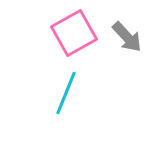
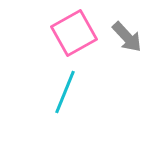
cyan line: moved 1 px left, 1 px up
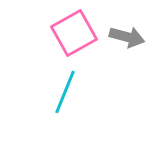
gray arrow: rotated 32 degrees counterclockwise
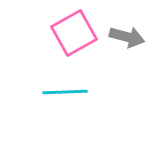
cyan line: rotated 66 degrees clockwise
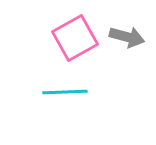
pink square: moved 1 px right, 5 px down
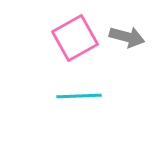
cyan line: moved 14 px right, 4 px down
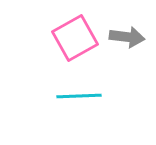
gray arrow: rotated 8 degrees counterclockwise
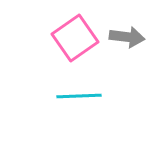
pink square: rotated 6 degrees counterclockwise
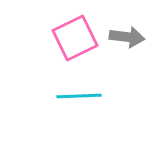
pink square: rotated 9 degrees clockwise
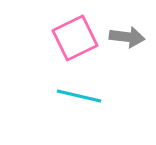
cyan line: rotated 15 degrees clockwise
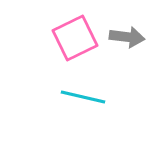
cyan line: moved 4 px right, 1 px down
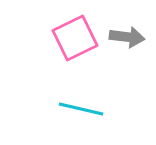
cyan line: moved 2 px left, 12 px down
